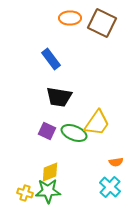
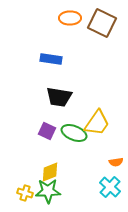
blue rectangle: rotated 45 degrees counterclockwise
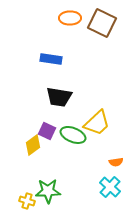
yellow trapezoid: rotated 12 degrees clockwise
green ellipse: moved 1 px left, 2 px down
yellow diamond: moved 17 px left, 27 px up; rotated 15 degrees counterclockwise
yellow cross: moved 2 px right, 8 px down
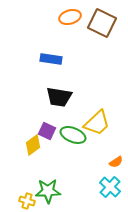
orange ellipse: moved 1 px up; rotated 15 degrees counterclockwise
orange semicircle: rotated 24 degrees counterclockwise
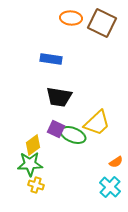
orange ellipse: moved 1 px right, 1 px down; rotated 20 degrees clockwise
purple square: moved 9 px right, 2 px up
green star: moved 18 px left, 27 px up
yellow cross: moved 9 px right, 16 px up
